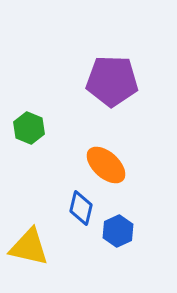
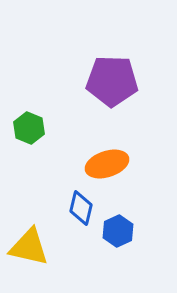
orange ellipse: moved 1 px right, 1 px up; rotated 60 degrees counterclockwise
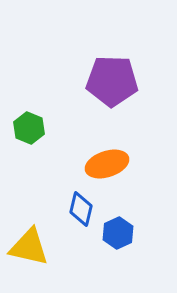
blue diamond: moved 1 px down
blue hexagon: moved 2 px down
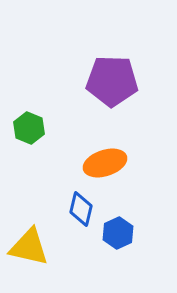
orange ellipse: moved 2 px left, 1 px up
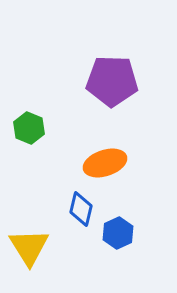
yellow triangle: rotated 45 degrees clockwise
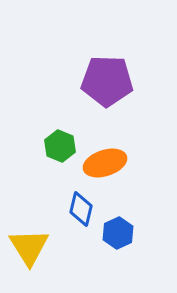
purple pentagon: moved 5 px left
green hexagon: moved 31 px right, 18 px down
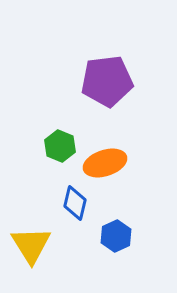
purple pentagon: rotated 9 degrees counterclockwise
blue diamond: moved 6 px left, 6 px up
blue hexagon: moved 2 px left, 3 px down
yellow triangle: moved 2 px right, 2 px up
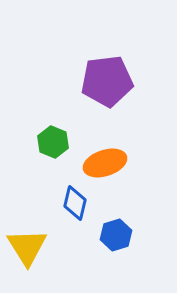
green hexagon: moved 7 px left, 4 px up
blue hexagon: moved 1 px up; rotated 8 degrees clockwise
yellow triangle: moved 4 px left, 2 px down
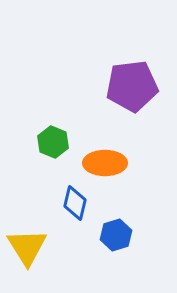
purple pentagon: moved 25 px right, 5 px down
orange ellipse: rotated 18 degrees clockwise
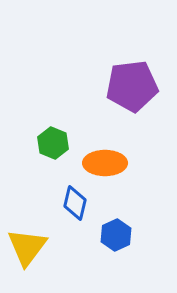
green hexagon: moved 1 px down
blue hexagon: rotated 8 degrees counterclockwise
yellow triangle: rotated 9 degrees clockwise
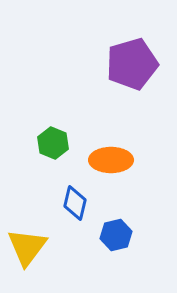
purple pentagon: moved 22 px up; rotated 9 degrees counterclockwise
orange ellipse: moved 6 px right, 3 px up
blue hexagon: rotated 12 degrees clockwise
